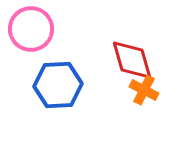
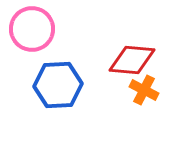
pink circle: moved 1 px right
red diamond: rotated 69 degrees counterclockwise
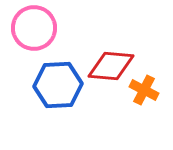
pink circle: moved 2 px right, 1 px up
red diamond: moved 21 px left, 6 px down
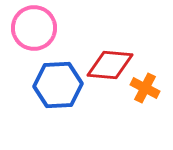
red diamond: moved 1 px left, 1 px up
orange cross: moved 1 px right, 2 px up
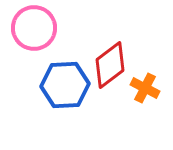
red diamond: rotated 42 degrees counterclockwise
blue hexagon: moved 7 px right
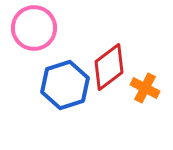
red diamond: moved 1 px left, 2 px down
blue hexagon: rotated 15 degrees counterclockwise
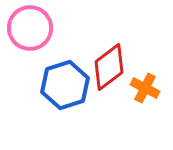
pink circle: moved 4 px left
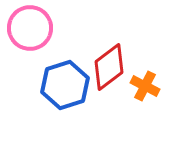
orange cross: moved 2 px up
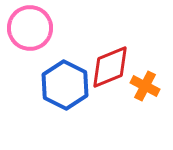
red diamond: moved 1 px right; rotated 15 degrees clockwise
blue hexagon: rotated 15 degrees counterclockwise
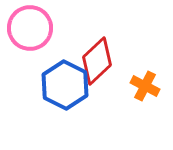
red diamond: moved 13 px left, 6 px up; rotated 21 degrees counterclockwise
